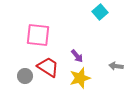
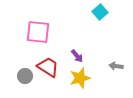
pink square: moved 3 px up
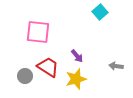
yellow star: moved 4 px left, 1 px down
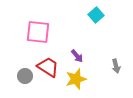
cyan square: moved 4 px left, 3 px down
gray arrow: rotated 112 degrees counterclockwise
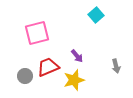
pink square: moved 1 px left, 1 px down; rotated 20 degrees counterclockwise
red trapezoid: rotated 55 degrees counterclockwise
yellow star: moved 2 px left, 1 px down
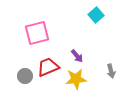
gray arrow: moved 5 px left, 5 px down
yellow star: moved 2 px right, 1 px up; rotated 10 degrees clockwise
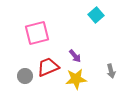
purple arrow: moved 2 px left
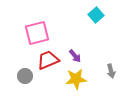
red trapezoid: moved 7 px up
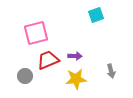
cyan square: rotated 21 degrees clockwise
pink square: moved 1 px left
purple arrow: rotated 48 degrees counterclockwise
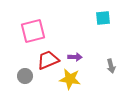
cyan square: moved 7 px right, 3 px down; rotated 14 degrees clockwise
pink square: moved 3 px left, 2 px up
purple arrow: moved 1 px down
gray arrow: moved 5 px up
yellow star: moved 6 px left; rotated 15 degrees clockwise
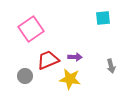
pink square: moved 2 px left, 2 px up; rotated 20 degrees counterclockwise
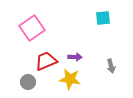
pink square: moved 1 px right, 1 px up
red trapezoid: moved 2 px left, 1 px down
gray circle: moved 3 px right, 6 px down
